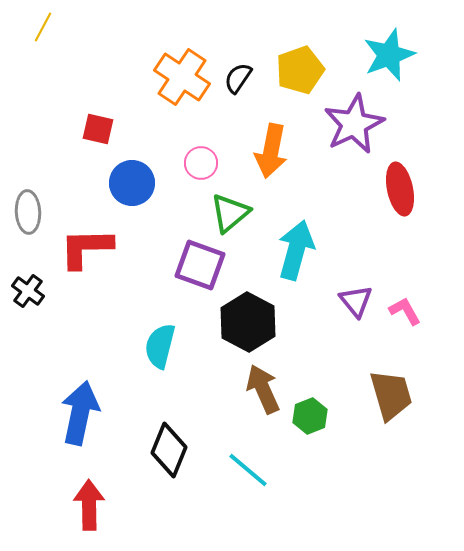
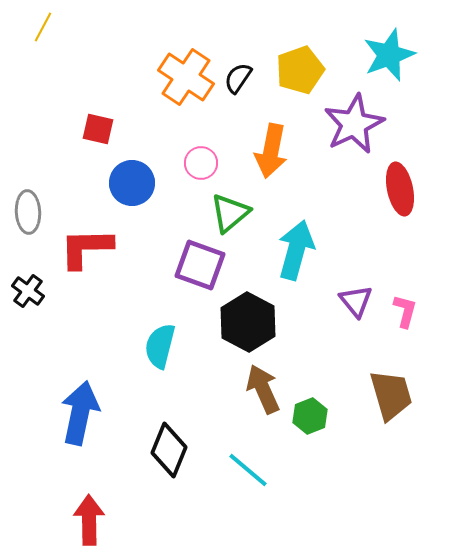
orange cross: moved 4 px right
pink L-shape: rotated 44 degrees clockwise
red arrow: moved 15 px down
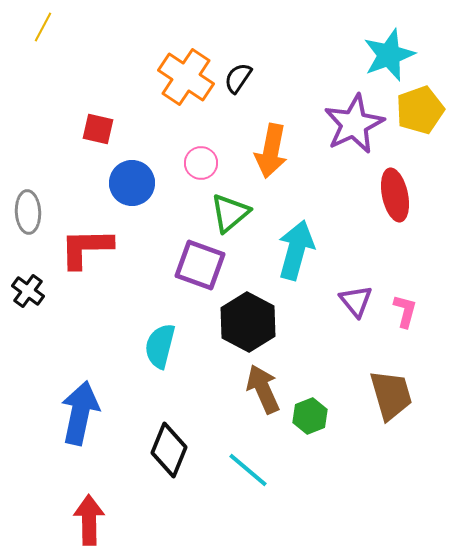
yellow pentagon: moved 120 px right, 40 px down
red ellipse: moved 5 px left, 6 px down
